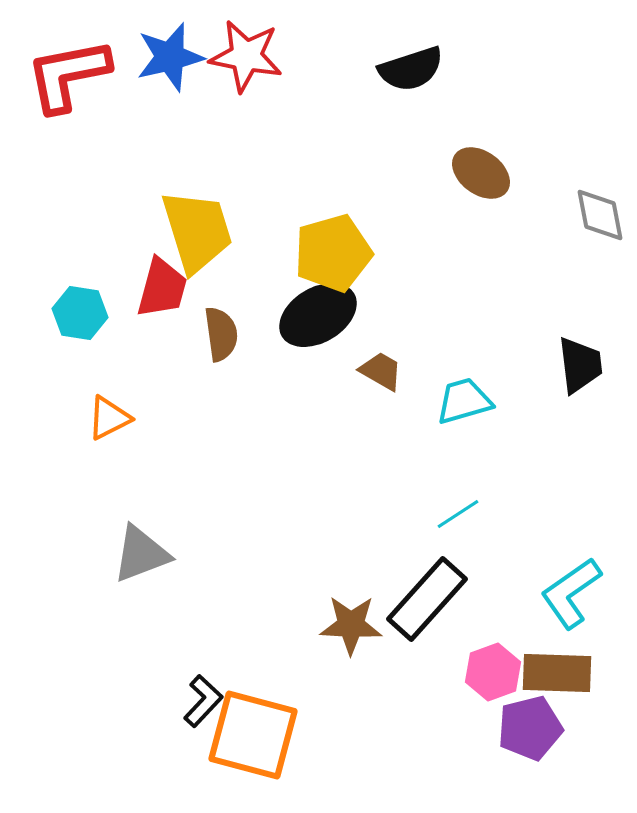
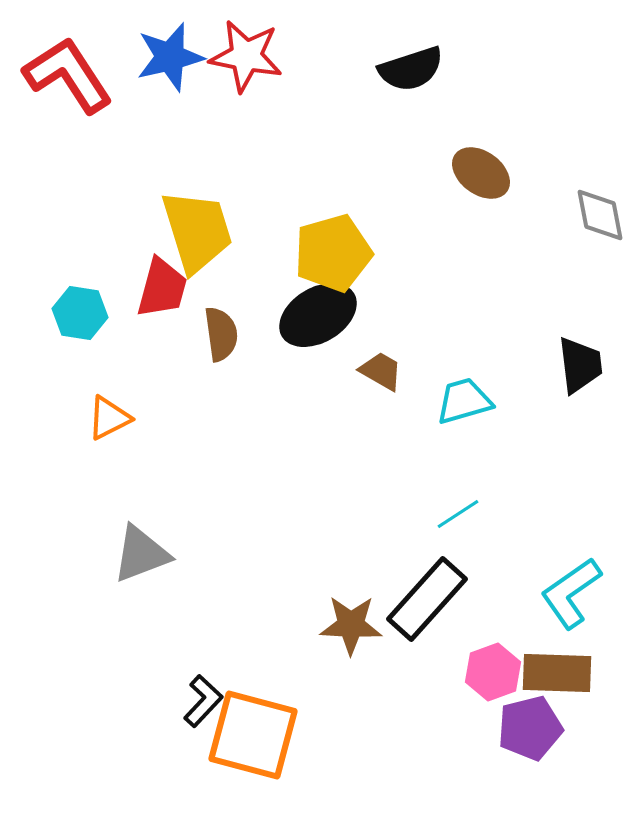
red L-shape: rotated 68 degrees clockwise
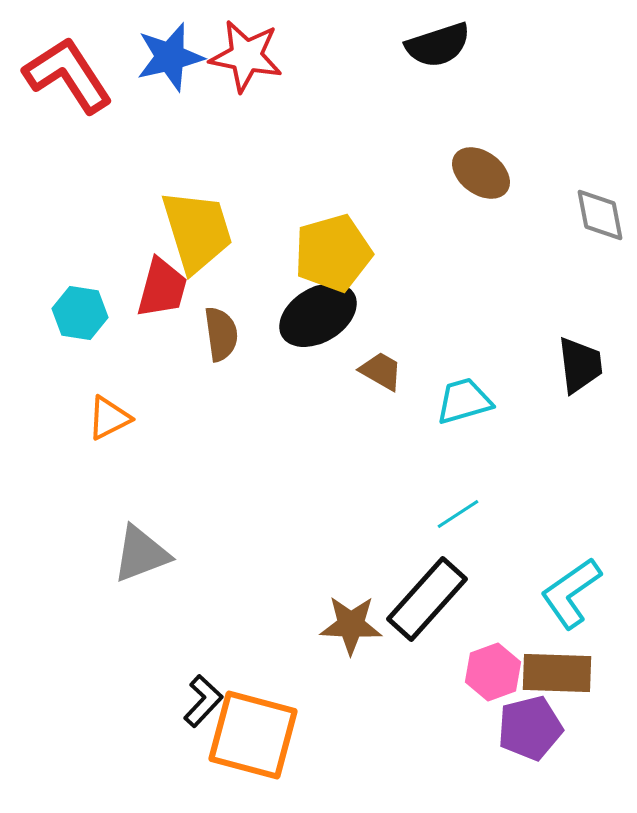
black semicircle: moved 27 px right, 24 px up
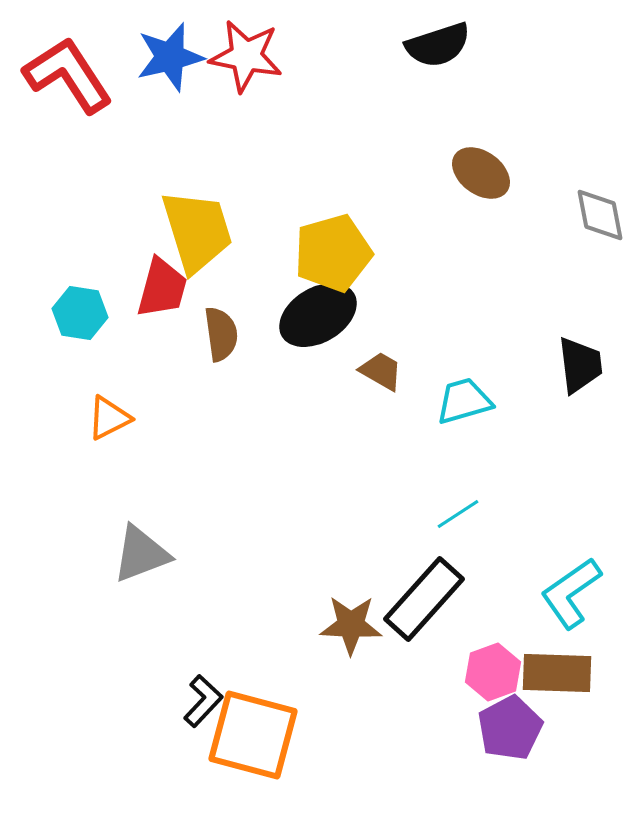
black rectangle: moved 3 px left
purple pentagon: moved 20 px left; rotated 14 degrees counterclockwise
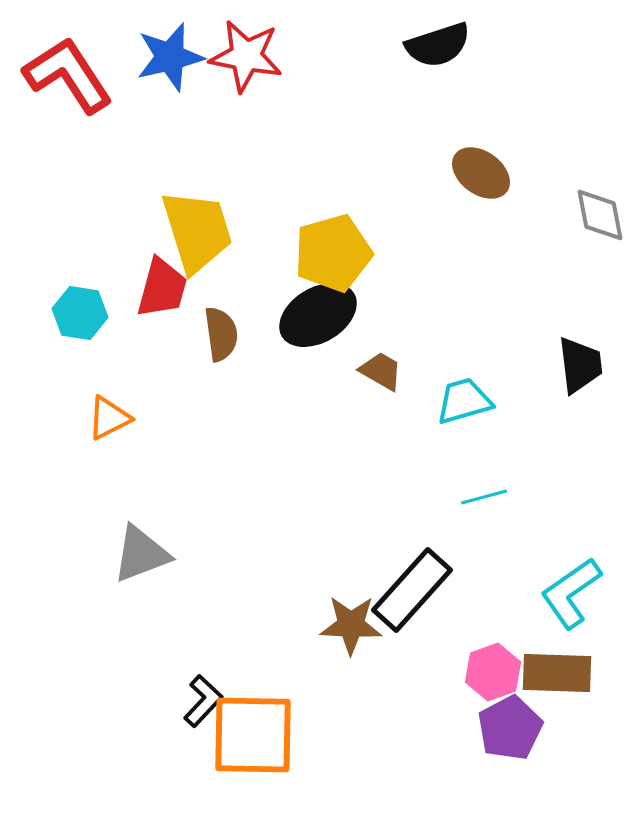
cyan line: moved 26 px right, 17 px up; rotated 18 degrees clockwise
black rectangle: moved 12 px left, 9 px up
orange square: rotated 14 degrees counterclockwise
